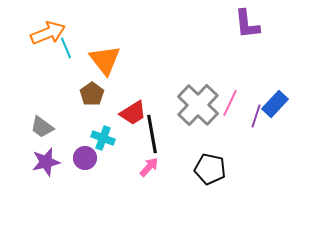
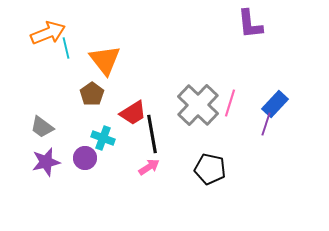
purple L-shape: moved 3 px right
cyan line: rotated 10 degrees clockwise
pink line: rotated 8 degrees counterclockwise
purple line: moved 10 px right, 8 px down
pink arrow: rotated 15 degrees clockwise
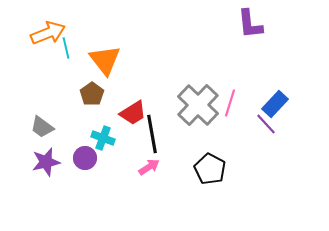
purple line: rotated 60 degrees counterclockwise
black pentagon: rotated 16 degrees clockwise
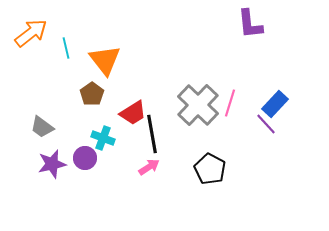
orange arrow: moved 17 px left; rotated 16 degrees counterclockwise
purple star: moved 6 px right, 2 px down
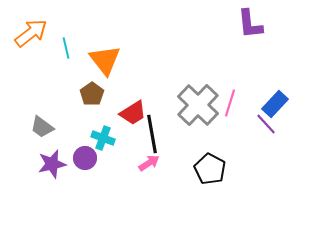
pink arrow: moved 4 px up
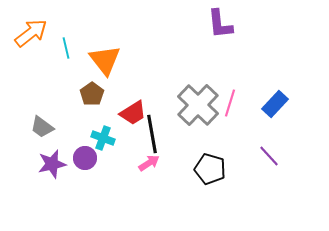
purple L-shape: moved 30 px left
purple line: moved 3 px right, 32 px down
black pentagon: rotated 12 degrees counterclockwise
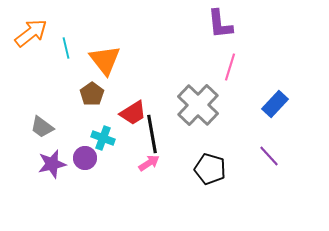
pink line: moved 36 px up
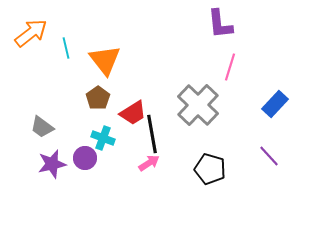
brown pentagon: moved 6 px right, 4 px down
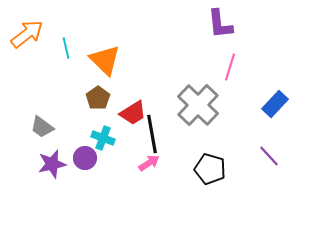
orange arrow: moved 4 px left, 1 px down
orange triangle: rotated 8 degrees counterclockwise
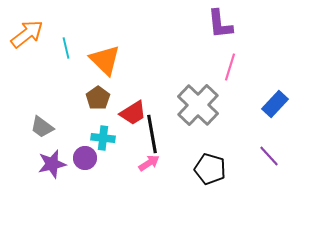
cyan cross: rotated 15 degrees counterclockwise
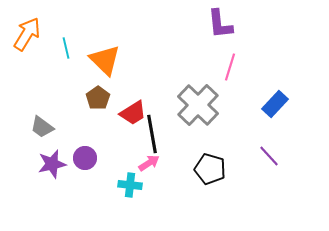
orange arrow: rotated 20 degrees counterclockwise
cyan cross: moved 27 px right, 47 px down
